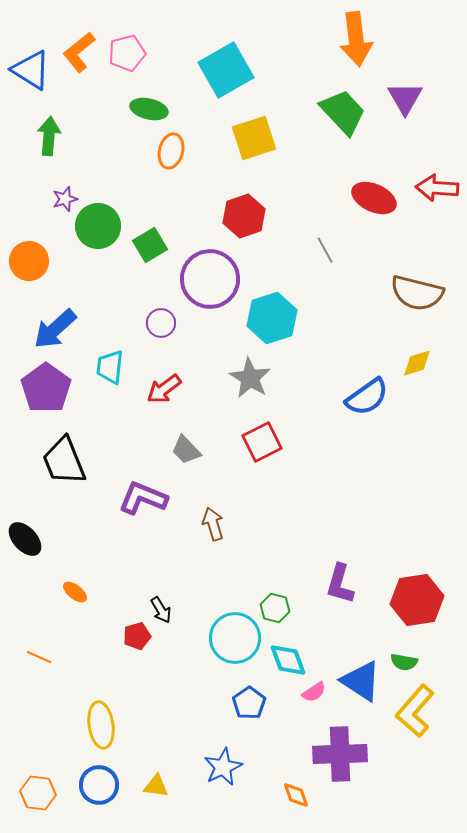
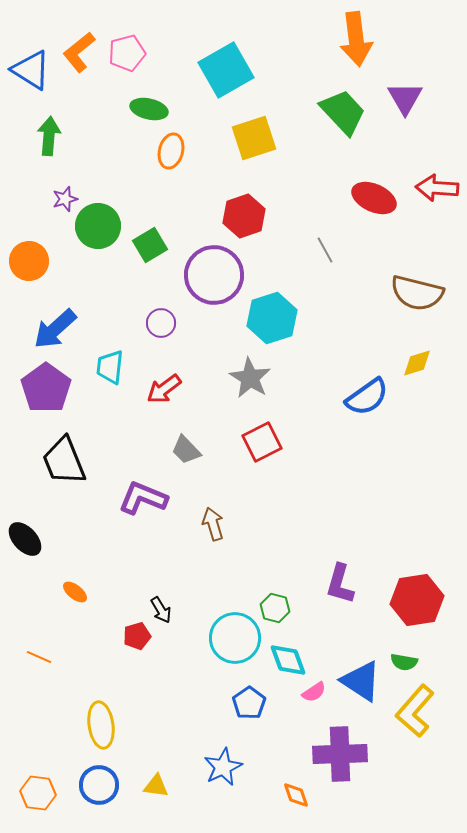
purple circle at (210, 279): moved 4 px right, 4 px up
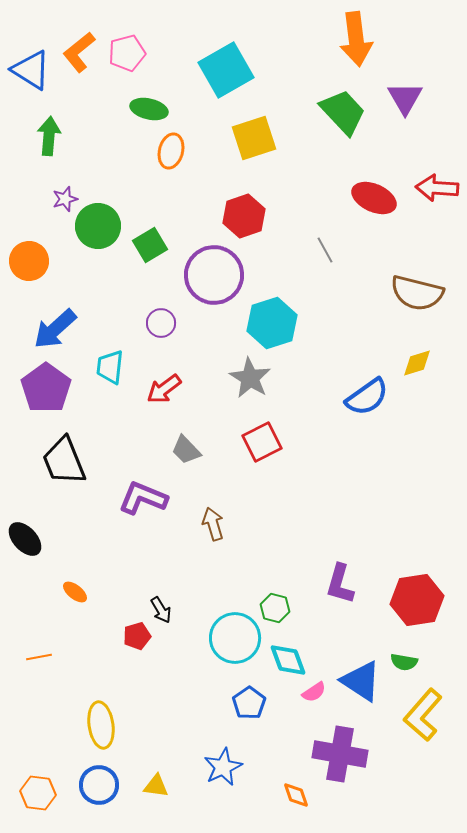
cyan hexagon at (272, 318): moved 5 px down
orange line at (39, 657): rotated 35 degrees counterclockwise
yellow L-shape at (415, 711): moved 8 px right, 4 px down
purple cross at (340, 754): rotated 12 degrees clockwise
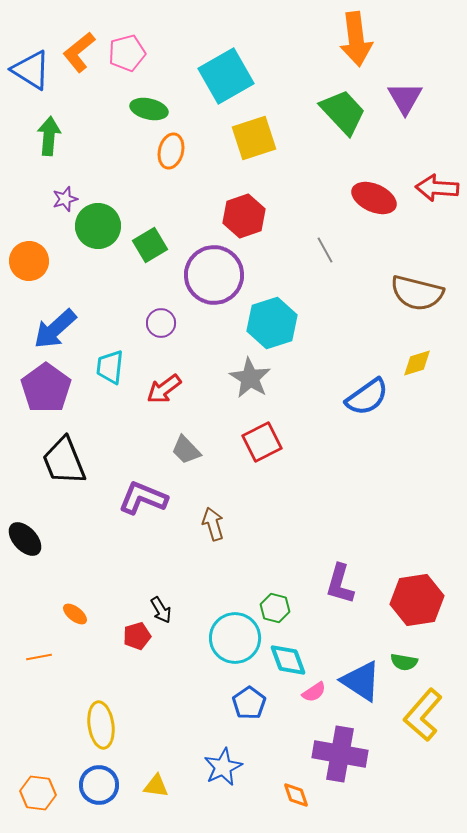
cyan square at (226, 70): moved 6 px down
orange ellipse at (75, 592): moved 22 px down
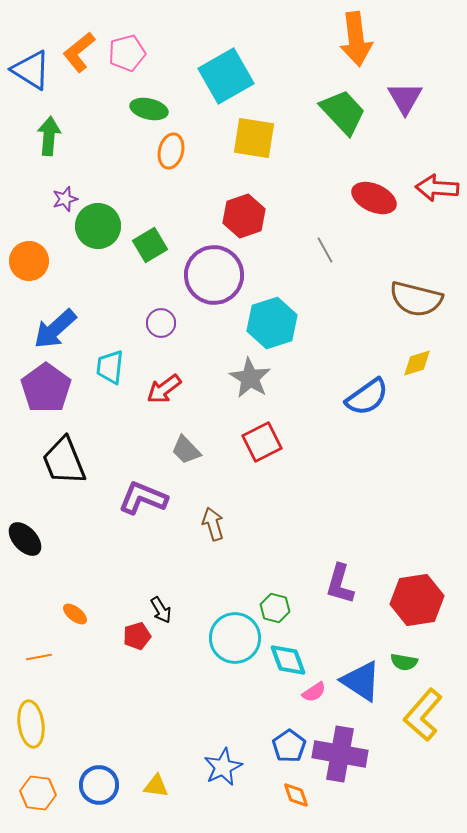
yellow square at (254, 138): rotated 27 degrees clockwise
brown semicircle at (417, 293): moved 1 px left, 6 px down
blue pentagon at (249, 703): moved 40 px right, 43 px down
yellow ellipse at (101, 725): moved 70 px left, 1 px up
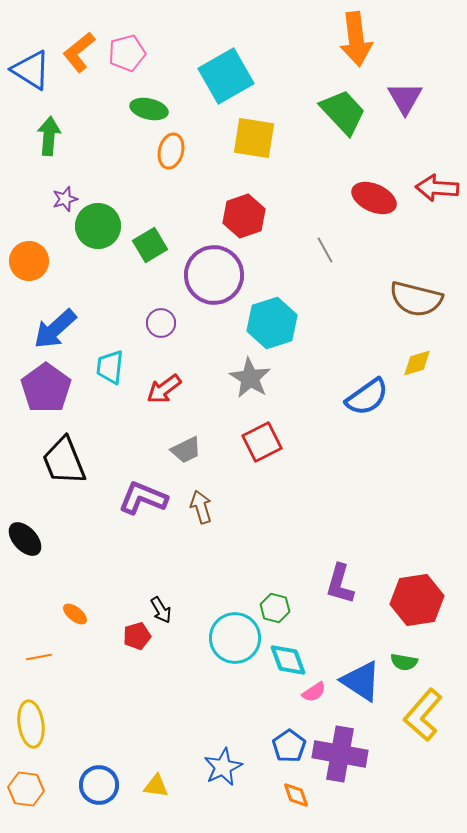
gray trapezoid at (186, 450): rotated 72 degrees counterclockwise
brown arrow at (213, 524): moved 12 px left, 17 px up
orange hexagon at (38, 793): moved 12 px left, 4 px up
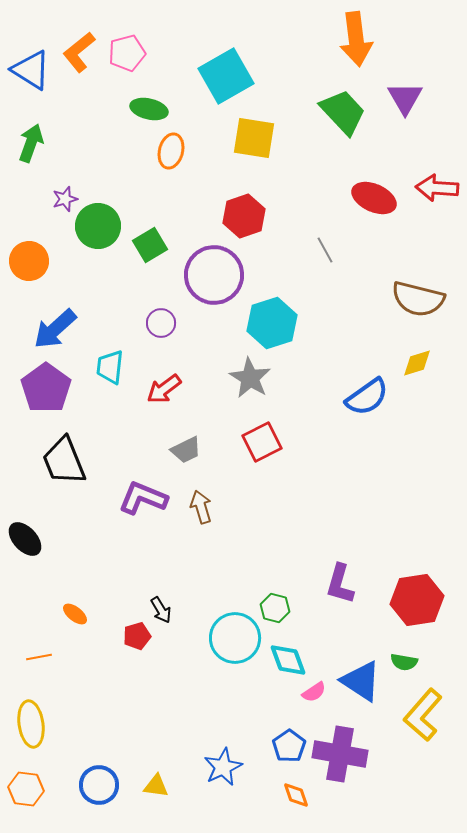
green arrow at (49, 136): moved 18 px left, 7 px down; rotated 15 degrees clockwise
brown semicircle at (416, 299): moved 2 px right
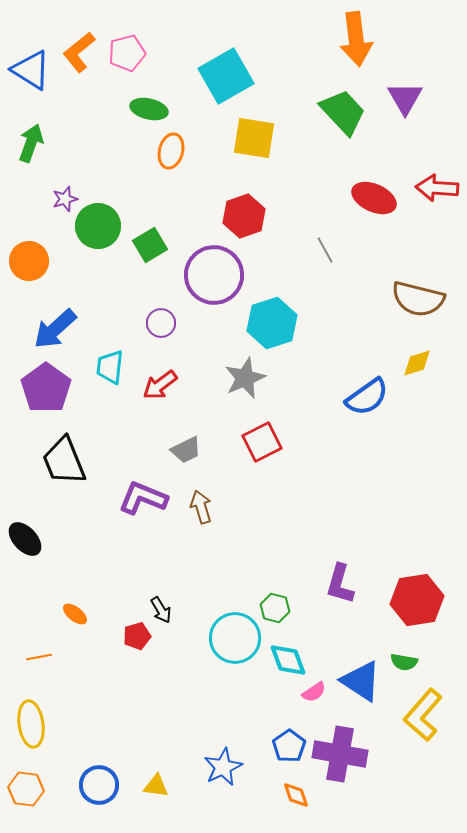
gray star at (250, 378): moved 5 px left; rotated 18 degrees clockwise
red arrow at (164, 389): moved 4 px left, 4 px up
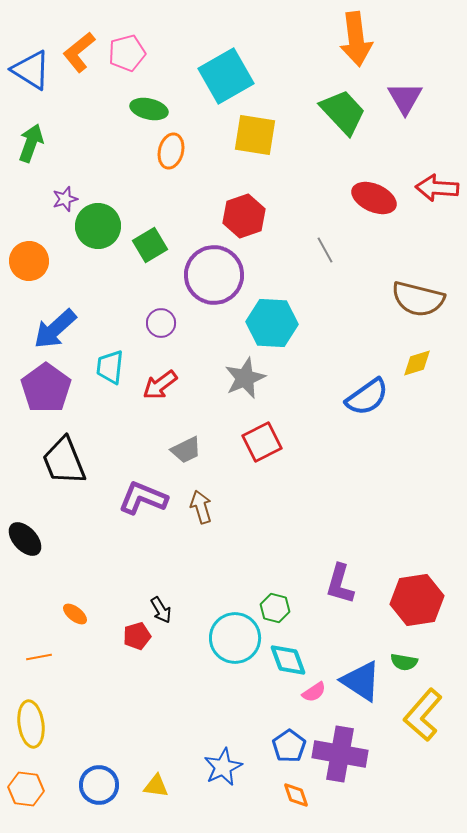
yellow square at (254, 138): moved 1 px right, 3 px up
cyan hexagon at (272, 323): rotated 21 degrees clockwise
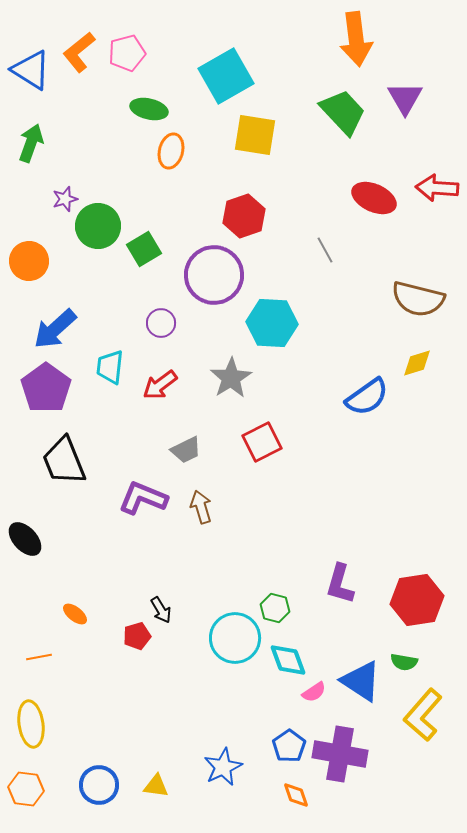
green square at (150, 245): moved 6 px left, 4 px down
gray star at (245, 378): moved 14 px left; rotated 9 degrees counterclockwise
